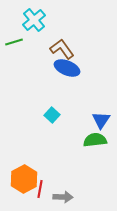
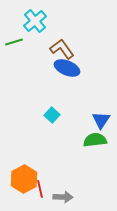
cyan cross: moved 1 px right, 1 px down
red line: rotated 24 degrees counterclockwise
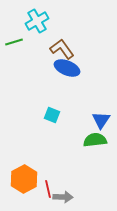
cyan cross: moved 2 px right; rotated 10 degrees clockwise
cyan square: rotated 21 degrees counterclockwise
red line: moved 8 px right
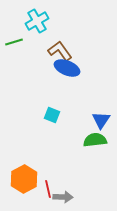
brown L-shape: moved 2 px left, 2 px down
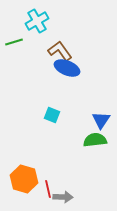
orange hexagon: rotated 16 degrees counterclockwise
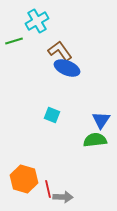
green line: moved 1 px up
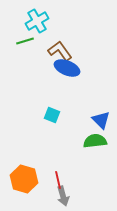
green line: moved 11 px right
blue triangle: rotated 18 degrees counterclockwise
green semicircle: moved 1 px down
red line: moved 10 px right, 9 px up
gray arrow: moved 1 px up; rotated 72 degrees clockwise
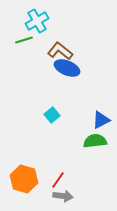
green line: moved 1 px left, 1 px up
brown L-shape: rotated 15 degrees counterclockwise
cyan square: rotated 28 degrees clockwise
blue triangle: rotated 48 degrees clockwise
red line: rotated 48 degrees clockwise
gray arrow: rotated 66 degrees counterclockwise
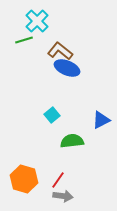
cyan cross: rotated 15 degrees counterclockwise
green semicircle: moved 23 px left
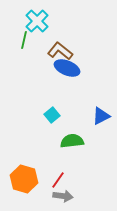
green line: rotated 60 degrees counterclockwise
blue triangle: moved 4 px up
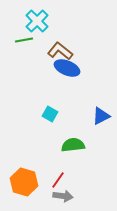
green line: rotated 66 degrees clockwise
cyan square: moved 2 px left, 1 px up; rotated 21 degrees counterclockwise
green semicircle: moved 1 px right, 4 px down
orange hexagon: moved 3 px down
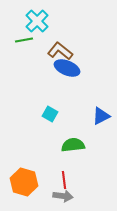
red line: moved 6 px right; rotated 42 degrees counterclockwise
